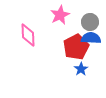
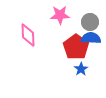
pink star: rotated 24 degrees clockwise
red pentagon: rotated 10 degrees counterclockwise
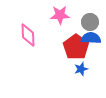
blue star: rotated 16 degrees clockwise
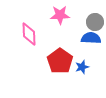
gray circle: moved 5 px right
pink diamond: moved 1 px right, 1 px up
red pentagon: moved 16 px left, 14 px down
blue star: moved 1 px right, 2 px up
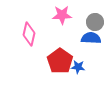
pink star: moved 2 px right
pink diamond: rotated 15 degrees clockwise
blue star: moved 4 px left; rotated 24 degrees clockwise
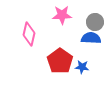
blue star: moved 4 px right
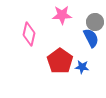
blue semicircle: rotated 60 degrees clockwise
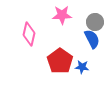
blue semicircle: moved 1 px right, 1 px down
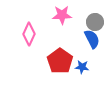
pink diamond: rotated 10 degrees clockwise
